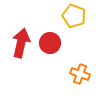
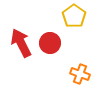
yellow pentagon: rotated 15 degrees clockwise
red arrow: rotated 40 degrees counterclockwise
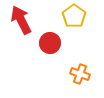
red arrow: moved 23 px up
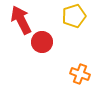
yellow pentagon: rotated 20 degrees clockwise
red circle: moved 8 px left, 1 px up
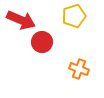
red arrow: rotated 140 degrees clockwise
orange cross: moved 1 px left, 5 px up
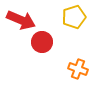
yellow pentagon: moved 1 px down
orange cross: moved 1 px left
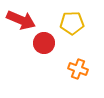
yellow pentagon: moved 2 px left, 6 px down; rotated 15 degrees clockwise
red circle: moved 2 px right, 1 px down
